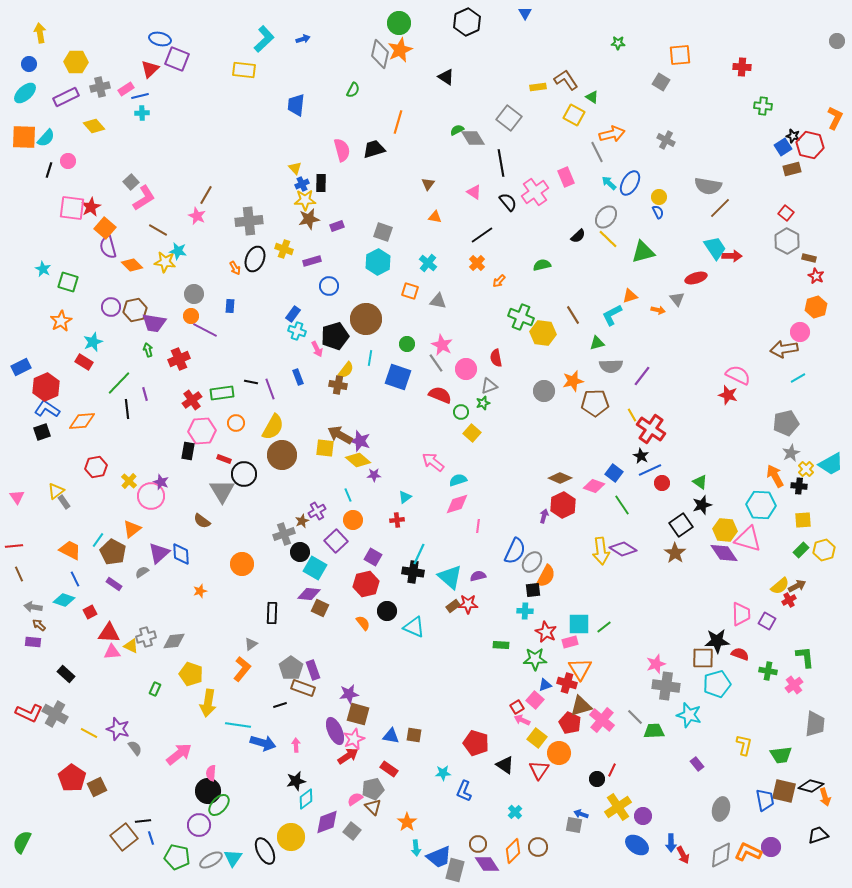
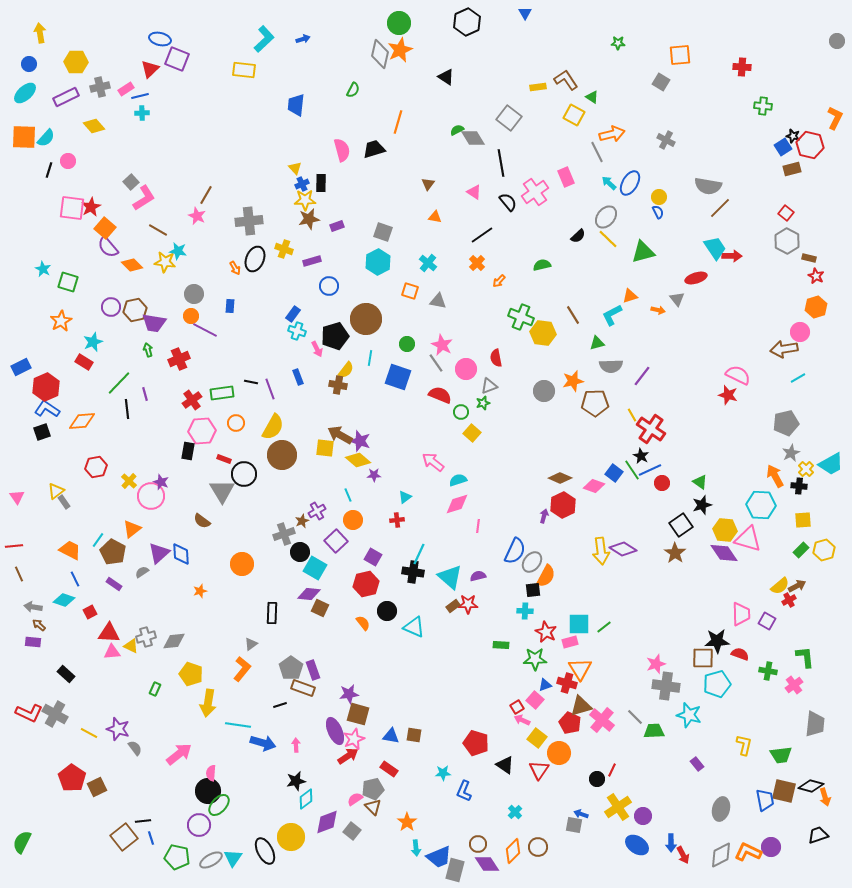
purple semicircle at (108, 247): rotated 25 degrees counterclockwise
green line at (622, 505): moved 10 px right, 35 px up
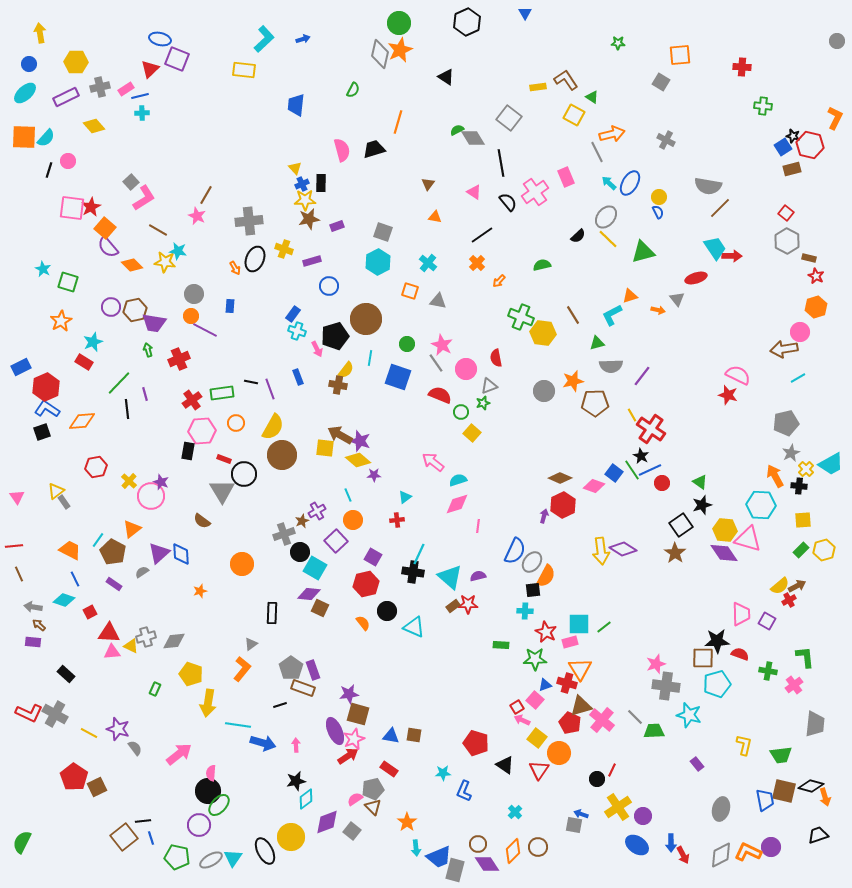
red pentagon at (72, 778): moved 2 px right, 1 px up
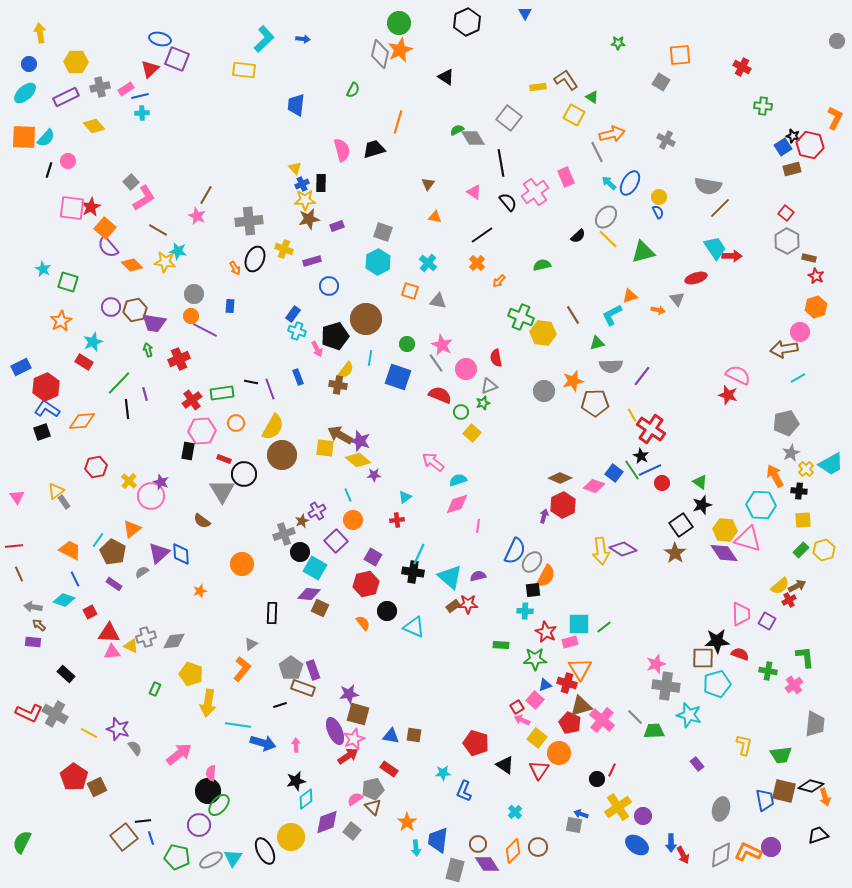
blue arrow at (303, 39): rotated 24 degrees clockwise
red cross at (742, 67): rotated 24 degrees clockwise
black cross at (799, 486): moved 5 px down
blue trapezoid at (439, 857): moved 1 px left, 17 px up; rotated 120 degrees clockwise
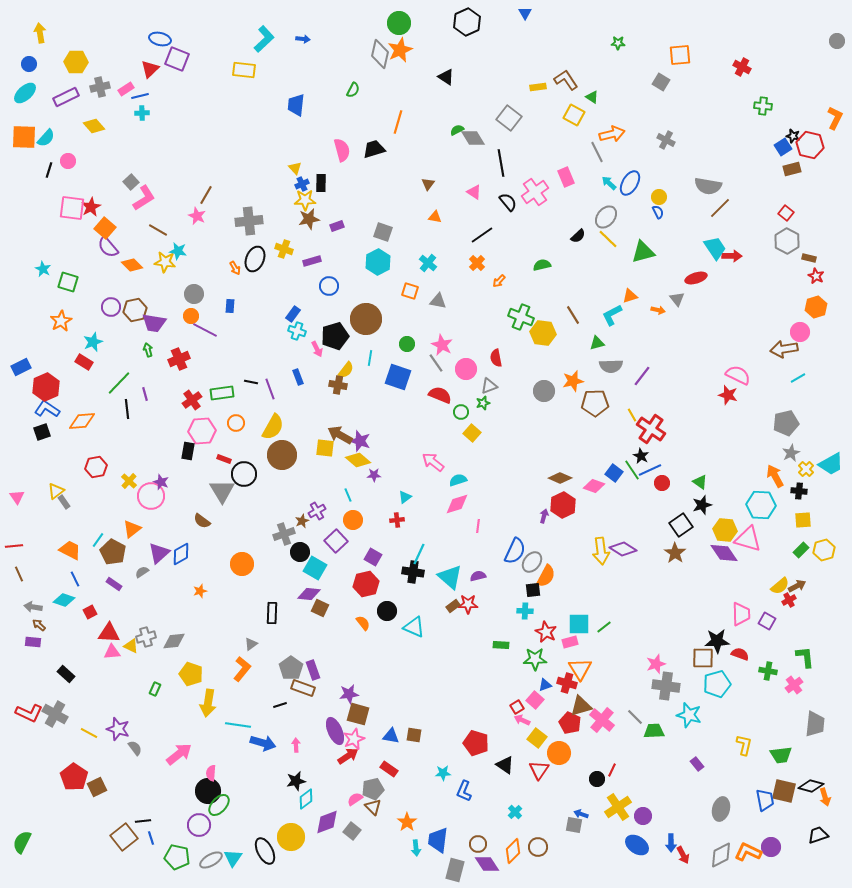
blue diamond at (181, 554): rotated 65 degrees clockwise
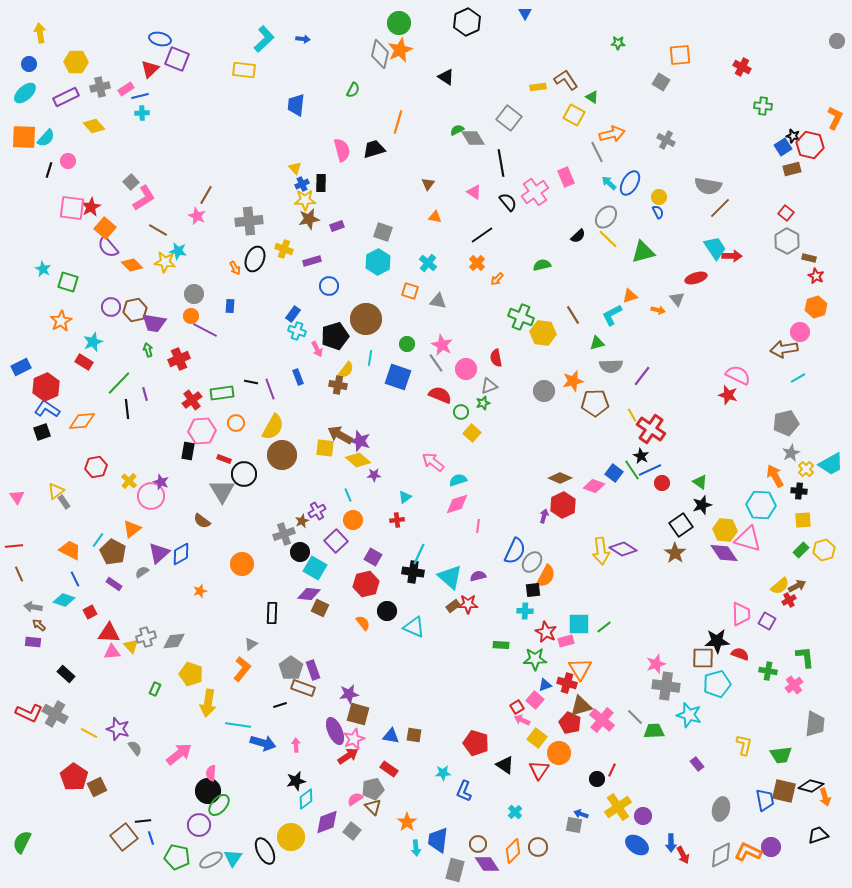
orange arrow at (499, 281): moved 2 px left, 2 px up
pink rectangle at (570, 642): moved 4 px left, 1 px up
yellow triangle at (131, 646): rotated 21 degrees clockwise
